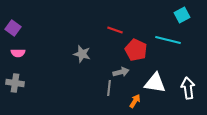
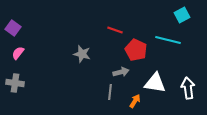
pink semicircle: rotated 128 degrees clockwise
gray line: moved 1 px right, 4 px down
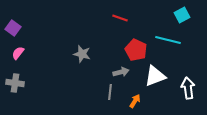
red line: moved 5 px right, 12 px up
white triangle: moved 7 px up; rotated 30 degrees counterclockwise
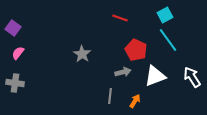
cyan square: moved 17 px left
cyan line: rotated 40 degrees clockwise
gray star: rotated 18 degrees clockwise
gray arrow: moved 2 px right
white arrow: moved 4 px right, 11 px up; rotated 25 degrees counterclockwise
gray line: moved 4 px down
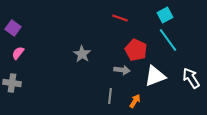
gray arrow: moved 1 px left, 2 px up; rotated 21 degrees clockwise
white arrow: moved 1 px left, 1 px down
gray cross: moved 3 px left
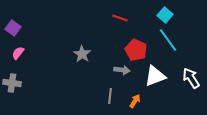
cyan square: rotated 21 degrees counterclockwise
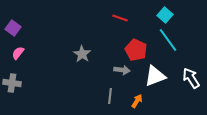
orange arrow: moved 2 px right
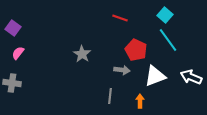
white arrow: moved 1 px up; rotated 35 degrees counterclockwise
orange arrow: moved 3 px right; rotated 32 degrees counterclockwise
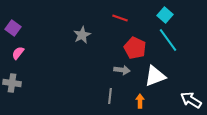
red pentagon: moved 1 px left, 2 px up
gray star: moved 19 px up; rotated 12 degrees clockwise
white arrow: moved 23 px down; rotated 10 degrees clockwise
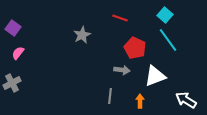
gray cross: rotated 36 degrees counterclockwise
white arrow: moved 5 px left
